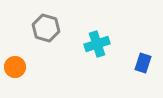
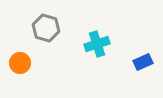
blue rectangle: moved 1 px up; rotated 48 degrees clockwise
orange circle: moved 5 px right, 4 px up
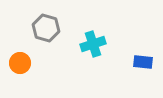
cyan cross: moved 4 px left
blue rectangle: rotated 30 degrees clockwise
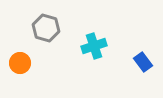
cyan cross: moved 1 px right, 2 px down
blue rectangle: rotated 48 degrees clockwise
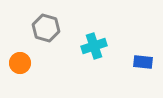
blue rectangle: rotated 48 degrees counterclockwise
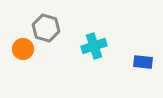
orange circle: moved 3 px right, 14 px up
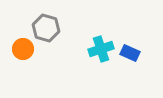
cyan cross: moved 7 px right, 3 px down
blue rectangle: moved 13 px left, 9 px up; rotated 18 degrees clockwise
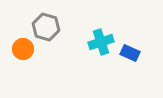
gray hexagon: moved 1 px up
cyan cross: moved 7 px up
